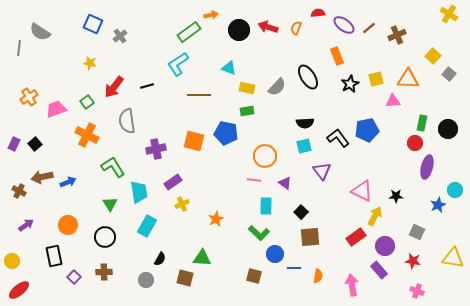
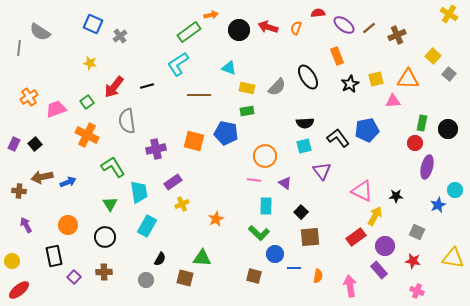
brown cross at (19, 191): rotated 24 degrees counterclockwise
purple arrow at (26, 225): rotated 84 degrees counterclockwise
pink arrow at (352, 285): moved 2 px left, 1 px down
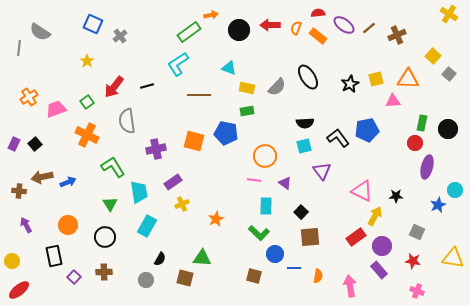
red arrow at (268, 27): moved 2 px right, 2 px up; rotated 18 degrees counterclockwise
orange rectangle at (337, 56): moved 19 px left, 20 px up; rotated 30 degrees counterclockwise
yellow star at (90, 63): moved 3 px left, 2 px up; rotated 24 degrees clockwise
purple circle at (385, 246): moved 3 px left
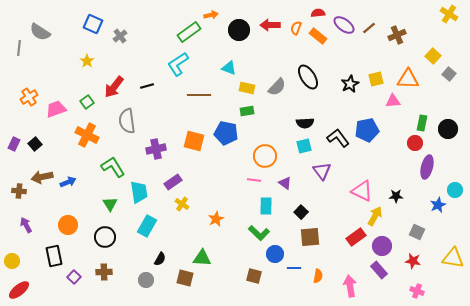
yellow cross at (182, 204): rotated 32 degrees counterclockwise
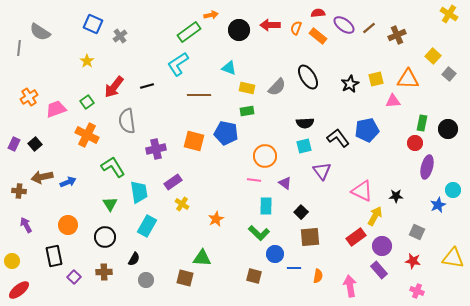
cyan circle at (455, 190): moved 2 px left
black semicircle at (160, 259): moved 26 px left
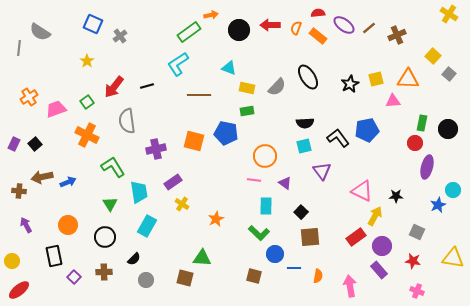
black semicircle at (134, 259): rotated 16 degrees clockwise
